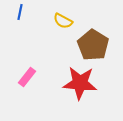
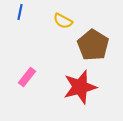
red star: moved 4 px down; rotated 20 degrees counterclockwise
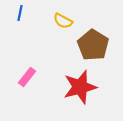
blue line: moved 1 px down
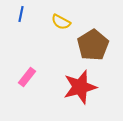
blue line: moved 1 px right, 1 px down
yellow semicircle: moved 2 px left, 1 px down
brown pentagon: rotated 8 degrees clockwise
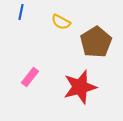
blue line: moved 2 px up
brown pentagon: moved 3 px right, 3 px up
pink rectangle: moved 3 px right
